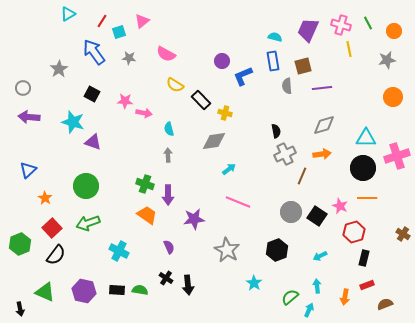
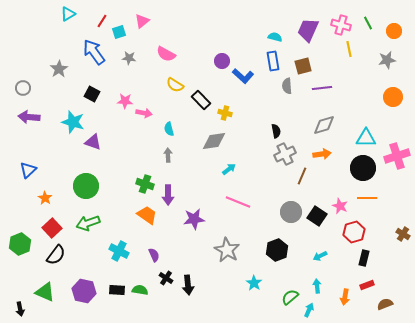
blue L-shape at (243, 76): rotated 115 degrees counterclockwise
purple semicircle at (169, 247): moved 15 px left, 8 px down
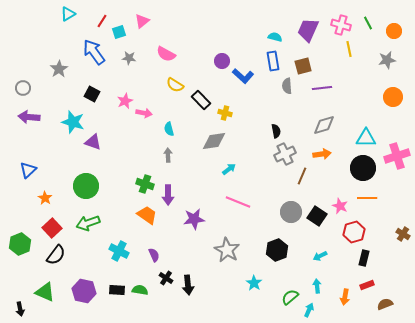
pink star at (125, 101): rotated 28 degrees counterclockwise
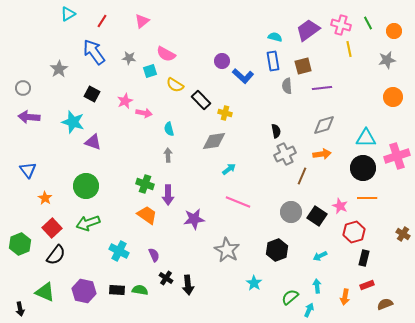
purple trapezoid at (308, 30): rotated 30 degrees clockwise
cyan square at (119, 32): moved 31 px right, 39 px down
blue triangle at (28, 170): rotated 24 degrees counterclockwise
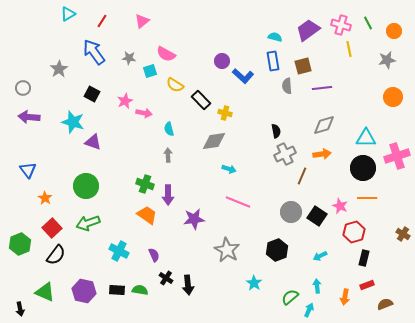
cyan arrow at (229, 169): rotated 56 degrees clockwise
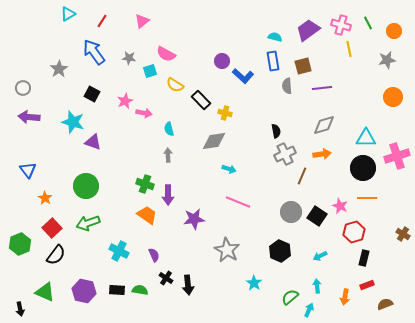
black hexagon at (277, 250): moved 3 px right, 1 px down; rotated 15 degrees counterclockwise
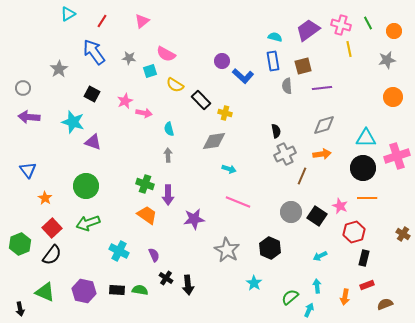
black hexagon at (280, 251): moved 10 px left, 3 px up
black semicircle at (56, 255): moved 4 px left
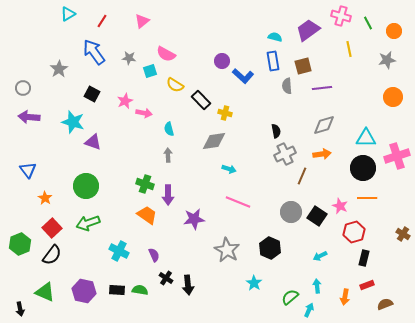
pink cross at (341, 25): moved 9 px up
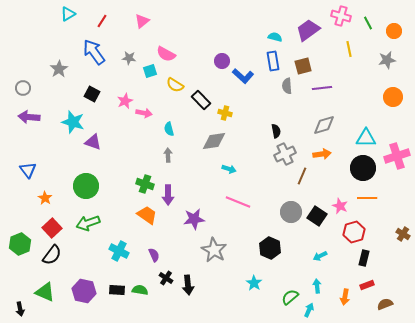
gray star at (227, 250): moved 13 px left
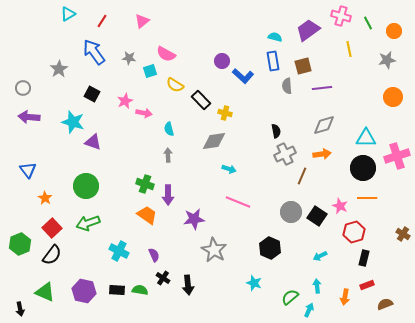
black cross at (166, 278): moved 3 px left
cyan star at (254, 283): rotated 14 degrees counterclockwise
